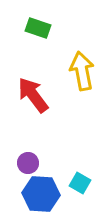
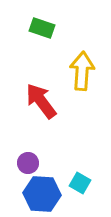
green rectangle: moved 4 px right
yellow arrow: rotated 15 degrees clockwise
red arrow: moved 8 px right, 6 px down
blue hexagon: moved 1 px right
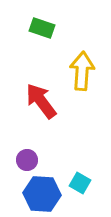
purple circle: moved 1 px left, 3 px up
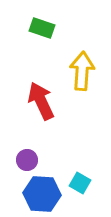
red arrow: rotated 12 degrees clockwise
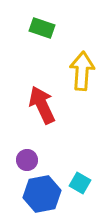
red arrow: moved 1 px right, 4 px down
blue hexagon: rotated 15 degrees counterclockwise
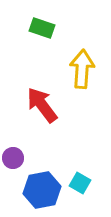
yellow arrow: moved 2 px up
red arrow: rotated 12 degrees counterclockwise
purple circle: moved 14 px left, 2 px up
blue hexagon: moved 4 px up
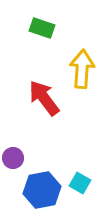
red arrow: moved 2 px right, 7 px up
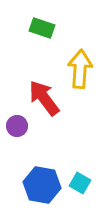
yellow arrow: moved 2 px left
purple circle: moved 4 px right, 32 px up
blue hexagon: moved 5 px up; rotated 21 degrees clockwise
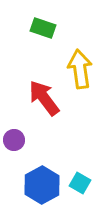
green rectangle: moved 1 px right
yellow arrow: rotated 12 degrees counterclockwise
purple circle: moved 3 px left, 14 px down
blue hexagon: rotated 21 degrees clockwise
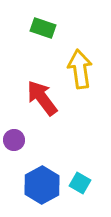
red arrow: moved 2 px left
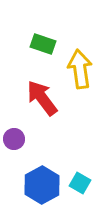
green rectangle: moved 16 px down
purple circle: moved 1 px up
